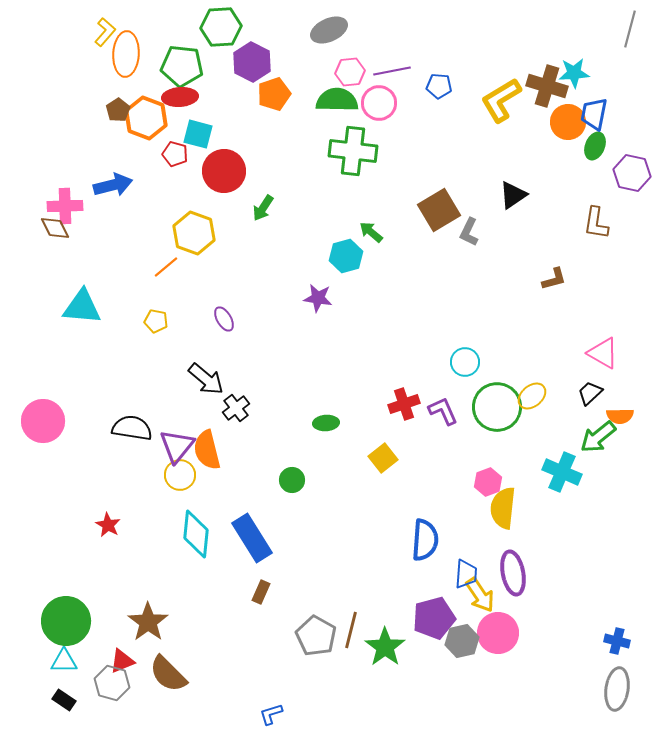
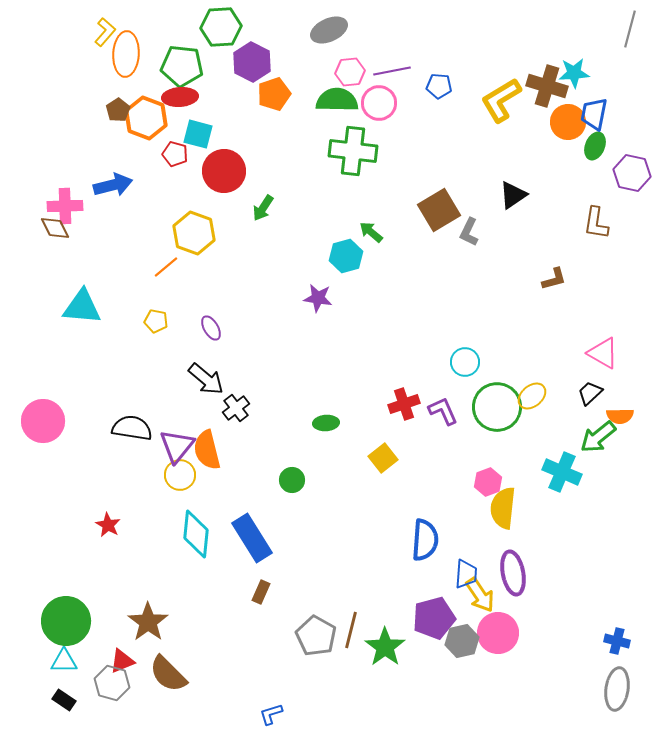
purple ellipse at (224, 319): moved 13 px left, 9 px down
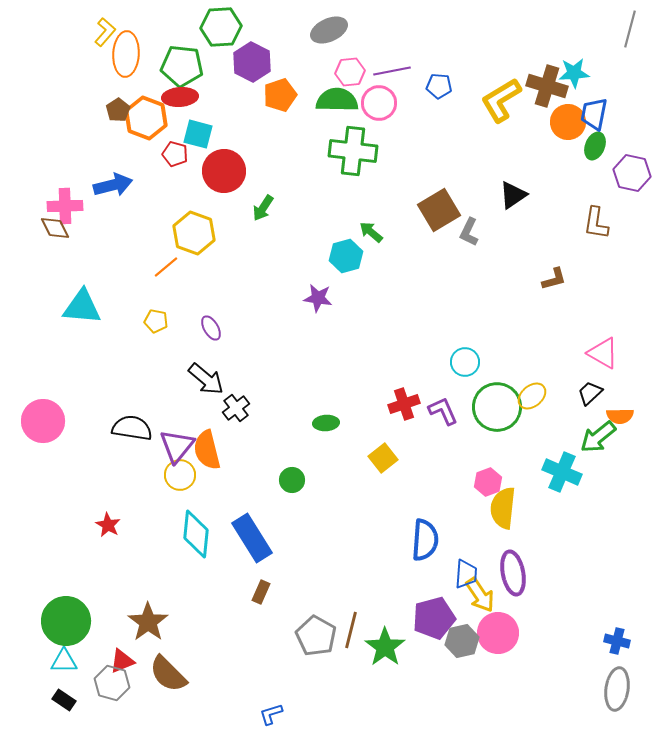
orange pentagon at (274, 94): moved 6 px right, 1 px down
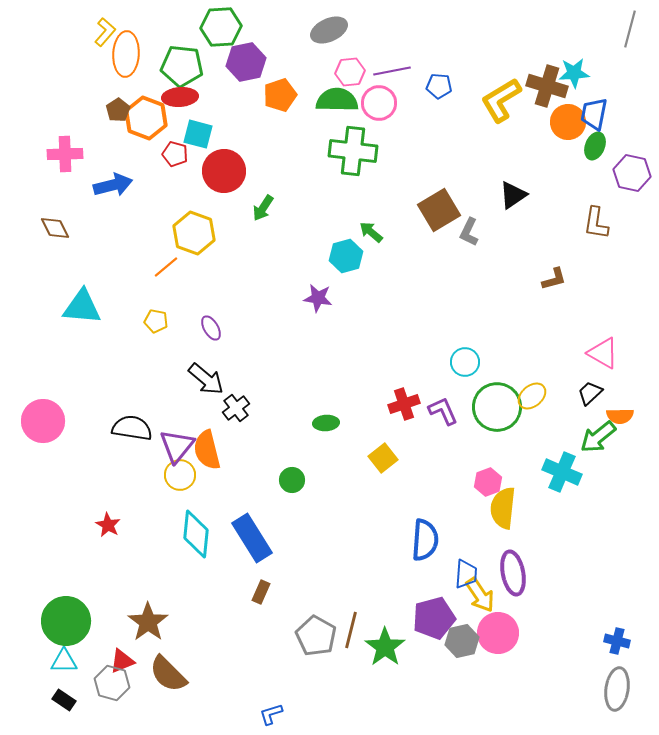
purple hexagon at (252, 62): moved 6 px left; rotated 21 degrees clockwise
pink cross at (65, 206): moved 52 px up
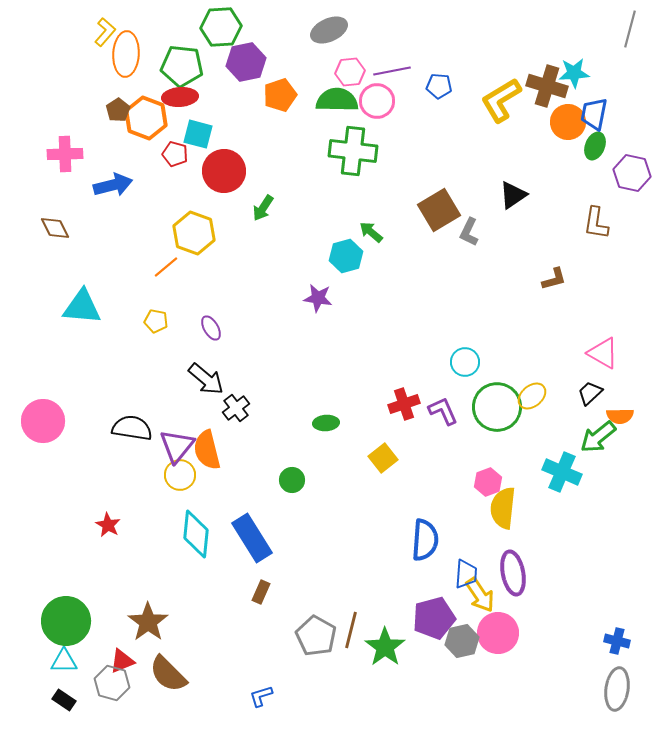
pink circle at (379, 103): moved 2 px left, 2 px up
blue L-shape at (271, 714): moved 10 px left, 18 px up
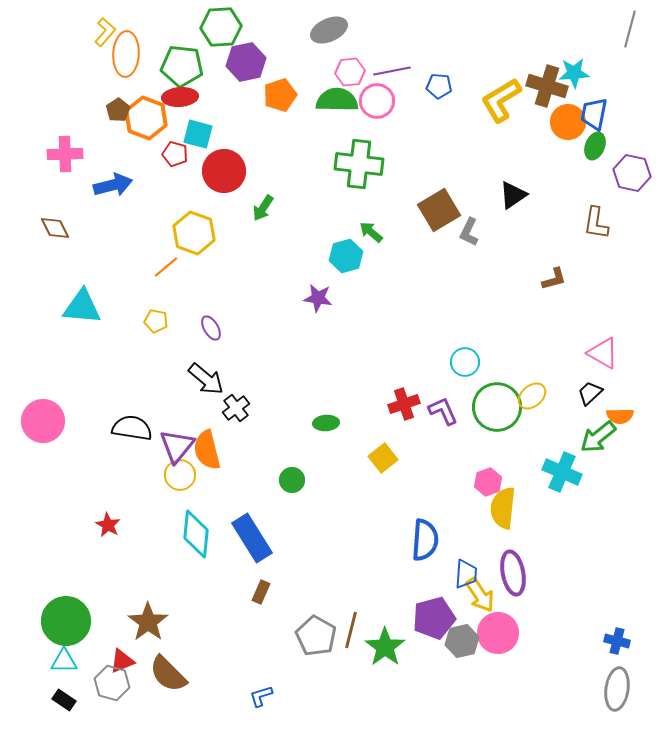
green cross at (353, 151): moved 6 px right, 13 px down
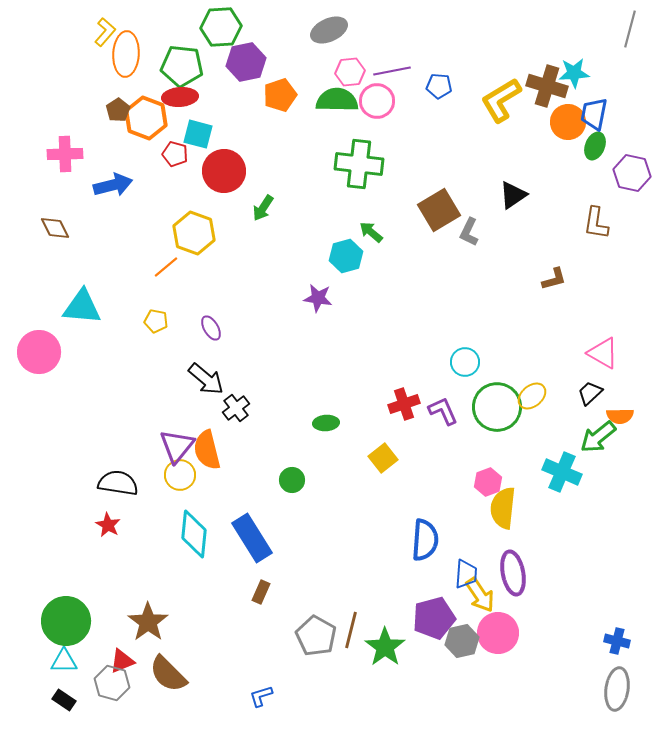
pink circle at (43, 421): moved 4 px left, 69 px up
black semicircle at (132, 428): moved 14 px left, 55 px down
cyan diamond at (196, 534): moved 2 px left
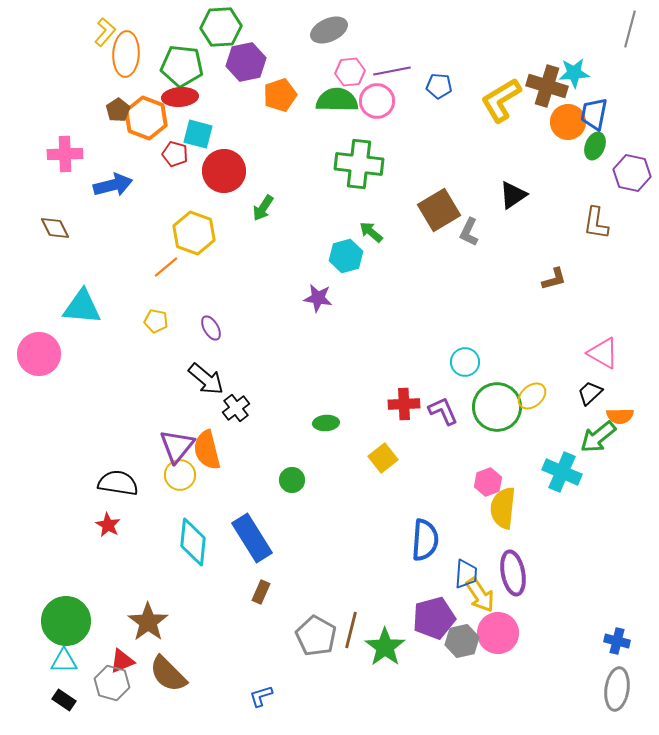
pink circle at (39, 352): moved 2 px down
red cross at (404, 404): rotated 16 degrees clockwise
cyan diamond at (194, 534): moved 1 px left, 8 px down
